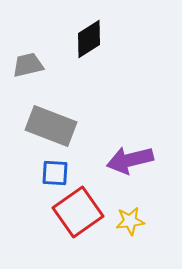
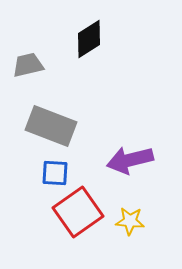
yellow star: rotated 12 degrees clockwise
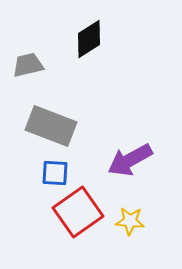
purple arrow: rotated 15 degrees counterclockwise
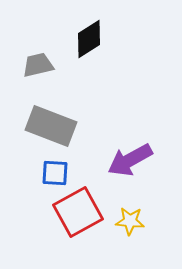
gray trapezoid: moved 10 px right
red square: rotated 6 degrees clockwise
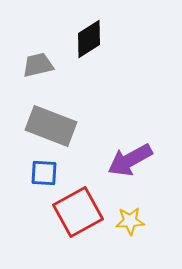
blue square: moved 11 px left
yellow star: rotated 8 degrees counterclockwise
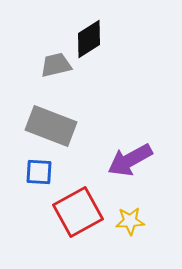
gray trapezoid: moved 18 px right
blue square: moved 5 px left, 1 px up
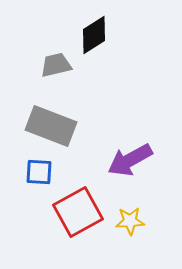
black diamond: moved 5 px right, 4 px up
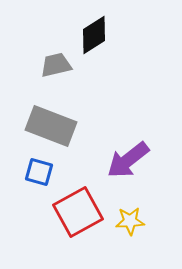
purple arrow: moved 2 px left; rotated 9 degrees counterclockwise
blue square: rotated 12 degrees clockwise
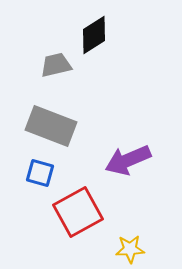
purple arrow: rotated 15 degrees clockwise
blue square: moved 1 px right, 1 px down
yellow star: moved 28 px down
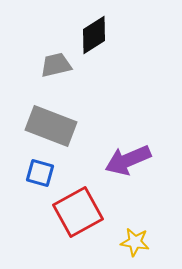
yellow star: moved 5 px right, 7 px up; rotated 12 degrees clockwise
